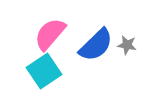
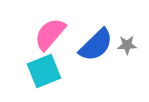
gray star: rotated 12 degrees counterclockwise
cyan square: rotated 12 degrees clockwise
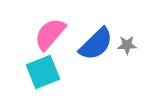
blue semicircle: moved 1 px up
cyan square: moved 1 px left, 1 px down
